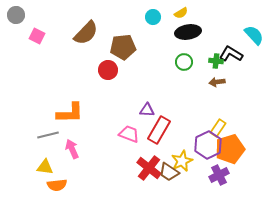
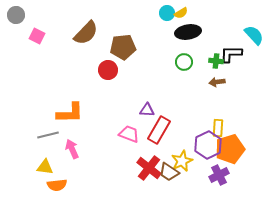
cyan circle: moved 14 px right, 4 px up
black L-shape: rotated 30 degrees counterclockwise
yellow rectangle: rotated 30 degrees counterclockwise
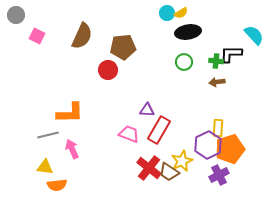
brown semicircle: moved 4 px left, 3 px down; rotated 20 degrees counterclockwise
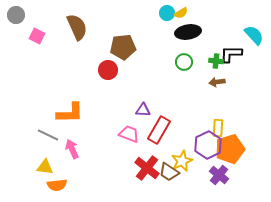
brown semicircle: moved 5 px left, 9 px up; rotated 48 degrees counterclockwise
purple triangle: moved 4 px left
gray line: rotated 40 degrees clockwise
red cross: moved 2 px left
purple cross: rotated 24 degrees counterclockwise
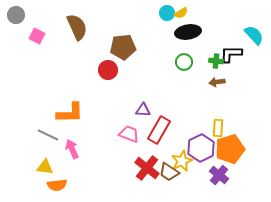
purple hexagon: moved 7 px left, 3 px down
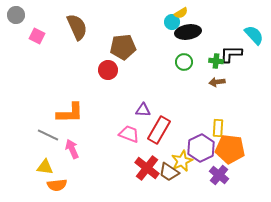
cyan circle: moved 5 px right, 9 px down
orange pentagon: rotated 24 degrees clockwise
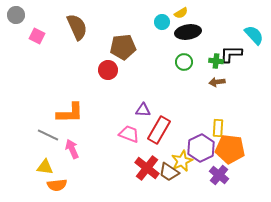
cyan circle: moved 10 px left
